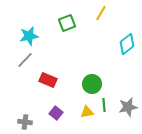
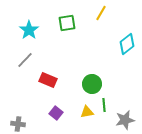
green square: rotated 12 degrees clockwise
cyan star: moved 6 px up; rotated 24 degrees counterclockwise
gray star: moved 3 px left, 13 px down
gray cross: moved 7 px left, 2 px down
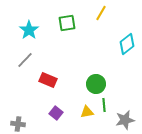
green circle: moved 4 px right
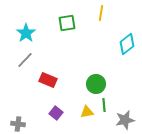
yellow line: rotated 21 degrees counterclockwise
cyan star: moved 3 px left, 3 px down
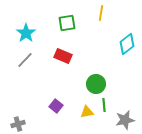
red rectangle: moved 15 px right, 24 px up
purple square: moved 7 px up
gray cross: rotated 24 degrees counterclockwise
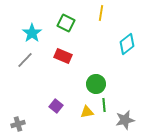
green square: moved 1 px left; rotated 36 degrees clockwise
cyan star: moved 6 px right
